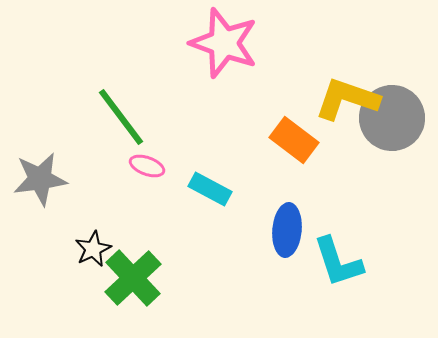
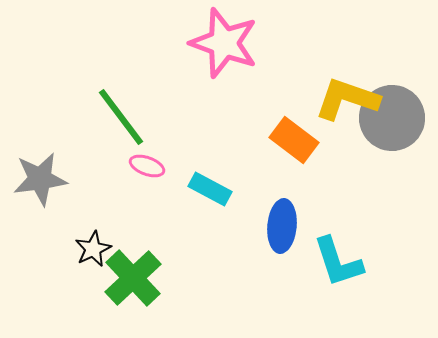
blue ellipse: moved 5 px left, 4 px up
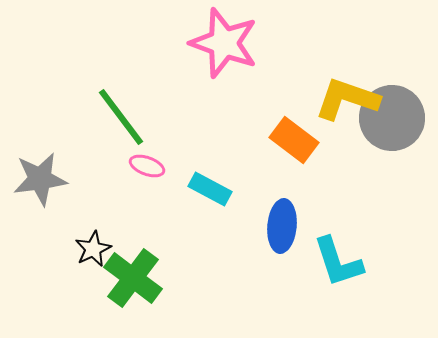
green cross: rotated 10 degrees counterclockwise
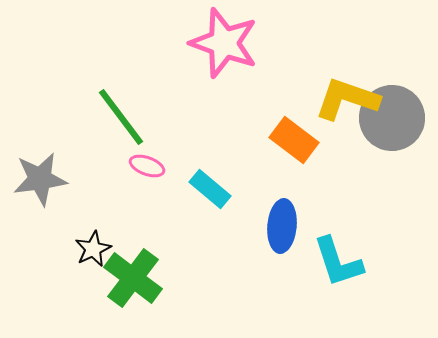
cyan rectangle: rotated 12 degrees clockwise
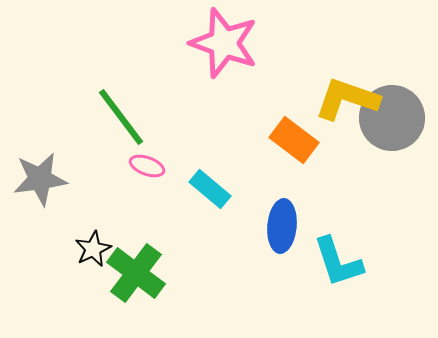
green cross: moved 3 px right, 5 px up
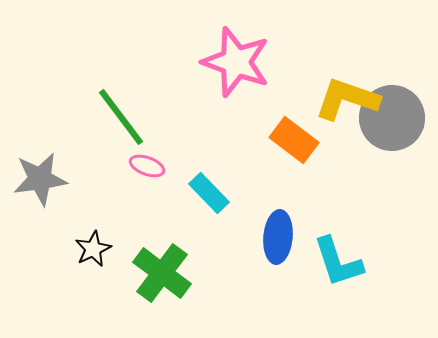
pink star: moved 12 px right, 19 px down
cyan rectangle: moved 1 px left, 4 px down; rotated 6 degrees clockwise
blue ellipse: moved 4 px left, 11 px down
green cross: moved 26 px right
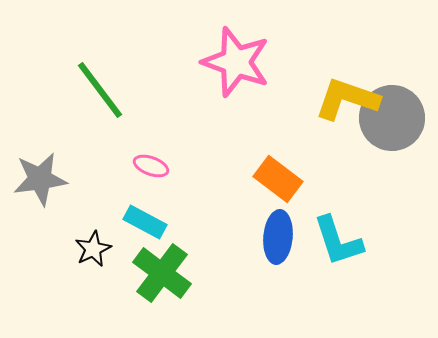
green line: moved 21 px left, 27 px up
orange rectangle: moved 16 px left, 39 px down
pink ellipse: moved 4 px right
cyan rectangle: moved 64 px left, 29 px down; rotated 18 degrees counterclockwise
cyan L-shape: moved 21 px up
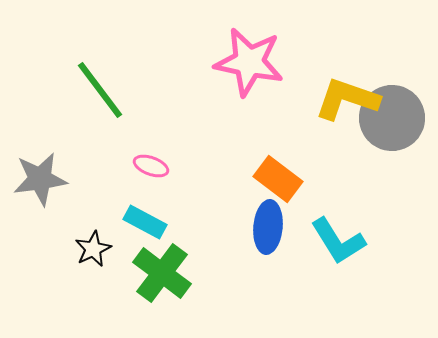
pink star: moved 13 px right; rotated 8 degrees counterclockwise
blue ellipse: moved 10 px left, 10 px up
cyan L-shape: rotated 14 degrees counterclockwise
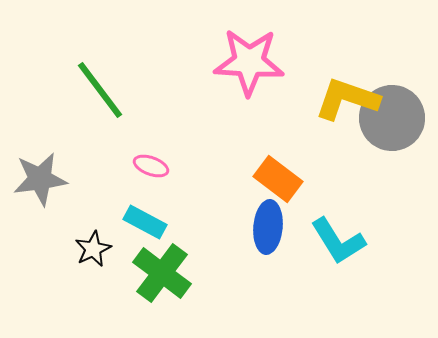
pink star: rotated 8 degrees counterclockwise
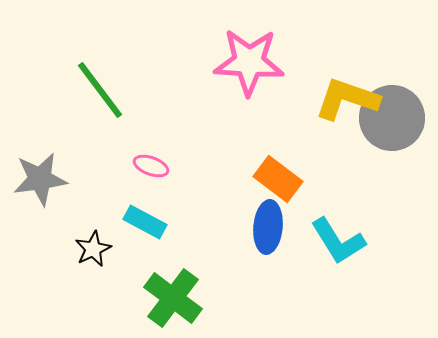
green cross: moved 11 px right, 25 px down
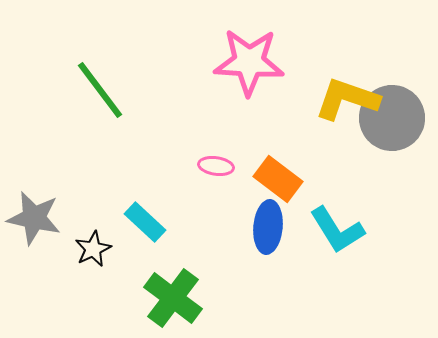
pink ellipse: moved 65 px right; rotated 12 degrees counterclockwise
gray star: moved 6 px left, 39 px down; rotated 20 degrees clockwise
cyan rectangle: rotated 15 degrees clockwise
cyan L-shape: moved 1 px left, 11 px up
